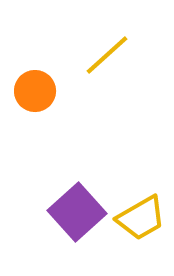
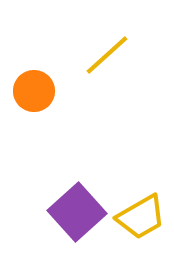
orange circle: moved 1 px left
yellow trapezoid: moved 1 px up
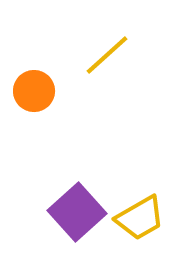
yellow trapezoid: moved 1 px left, 1 px down
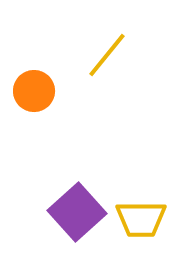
yellow line: rotated 9 degrees counterclockwise
yellow trapezoid: moved 1 px right, 1 px down; rotated 30 degrees clockwise
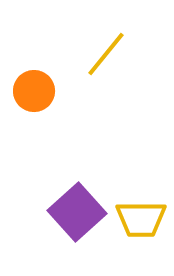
yellow line: moved 1 px left, 1 px up
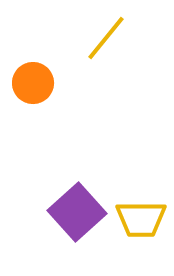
yellow line: moved 16 px up
orange circle: moved 1 px left, 8 px up
